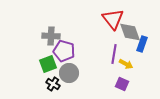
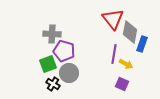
gray diamond: rotated 30 degrees clockwise
gray cross: moved 1 px right, 2 px up
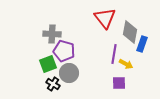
red triangle: moved 8 px left, 1 px up
purple square: moved 3 px left, 1 px up; rotated 24 degrees counterclockwise
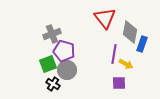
gray cross: rotated 24 degrees counterclockwise
gray circle: moved 2 px left, 3 px up
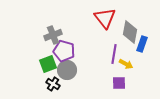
gray cross: moved 1 px right, 1 px down
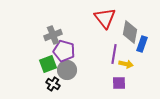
yellow arrow: rotated 16 degrees counterclockwise
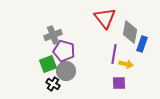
gray circle: moved 1 px left, 1 px down
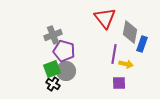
green square: moved 4 px right, 5 px down
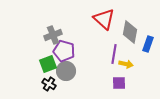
red triangle: moved 1 px left, 1 px down; rotated 10 degrees counterclockwise
blue rectangle: moved 6 px right
green square: moved 4 px left, 5 px up
black cross: moved 4 px left
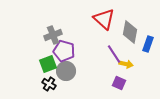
purple line: rotated 42 degrees counterclockwise
purple square: rotated 24 degrees clockwise
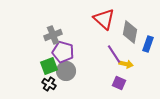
purple pentagon: moved 1 px left, 1 px down
green square: moved 1 px right, 2 px down
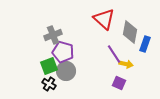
blue rectangle: moved 3 px left
